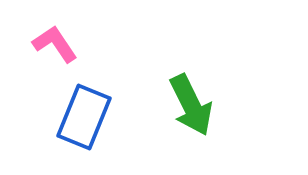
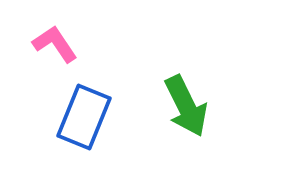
green arrow: moved 5 px left, 1 px down
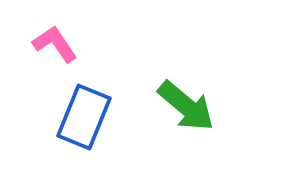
green arrow: rotated 24 degrees counterclockwise
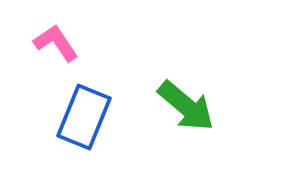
pink L-shape: moved 1 px right, 1 px up
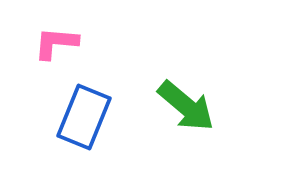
pink L-shape: rotated 51 degrees counterclockwise
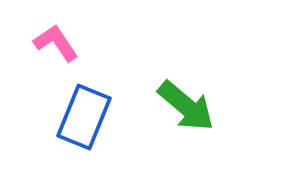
pink L-shape: rotated 51 degrees clockwise
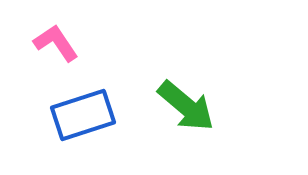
blue rectangle: moved 1 px left, 2 px up; rotated 50 degrees clockwise
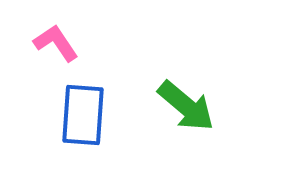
blue rectangle: rotated 68 degrees counterclockwise
